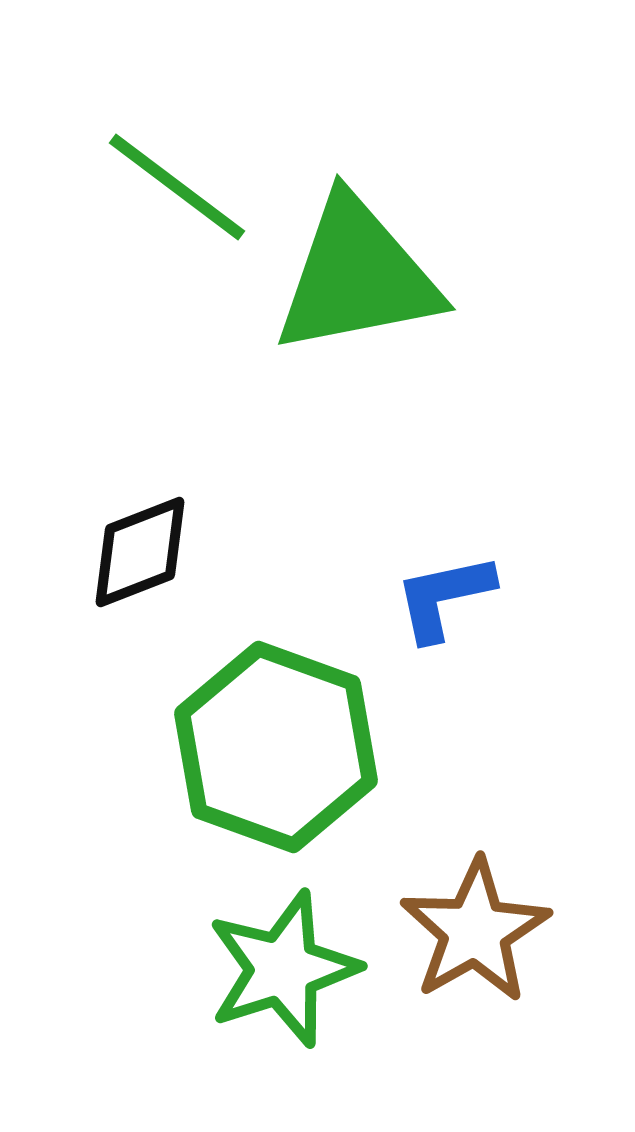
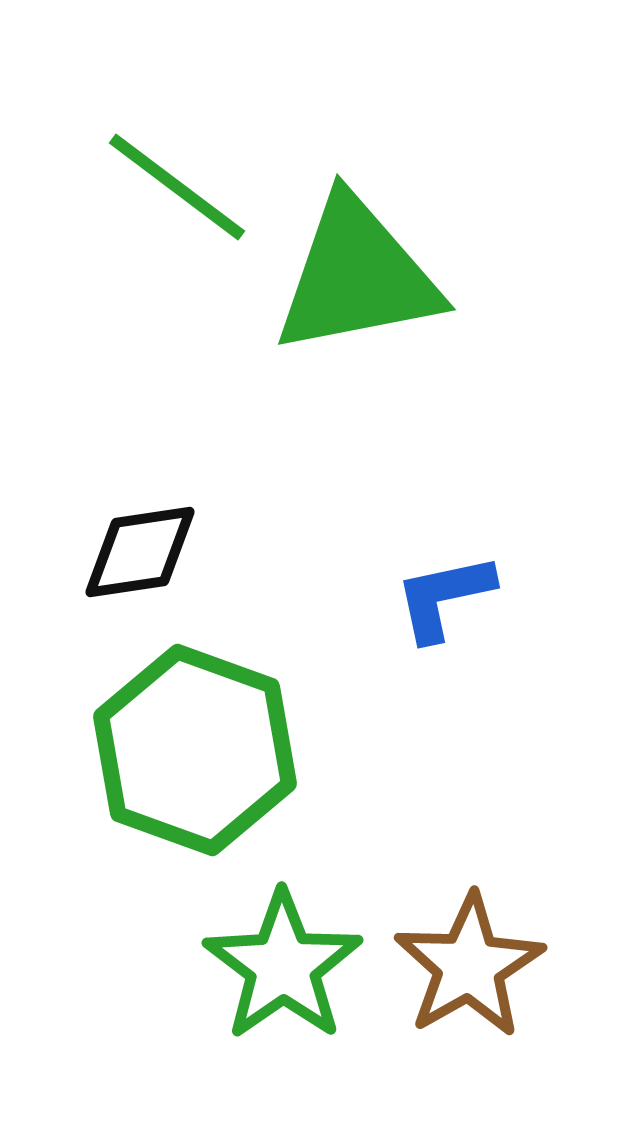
black diamond: rotated 13 degrees clockwise
green hexagon: moved 81 px left, 3 px down
brown star: moved 6 px left, 35 px down
green star: moved 3 px up; rotated 17 degrees counterclockwise
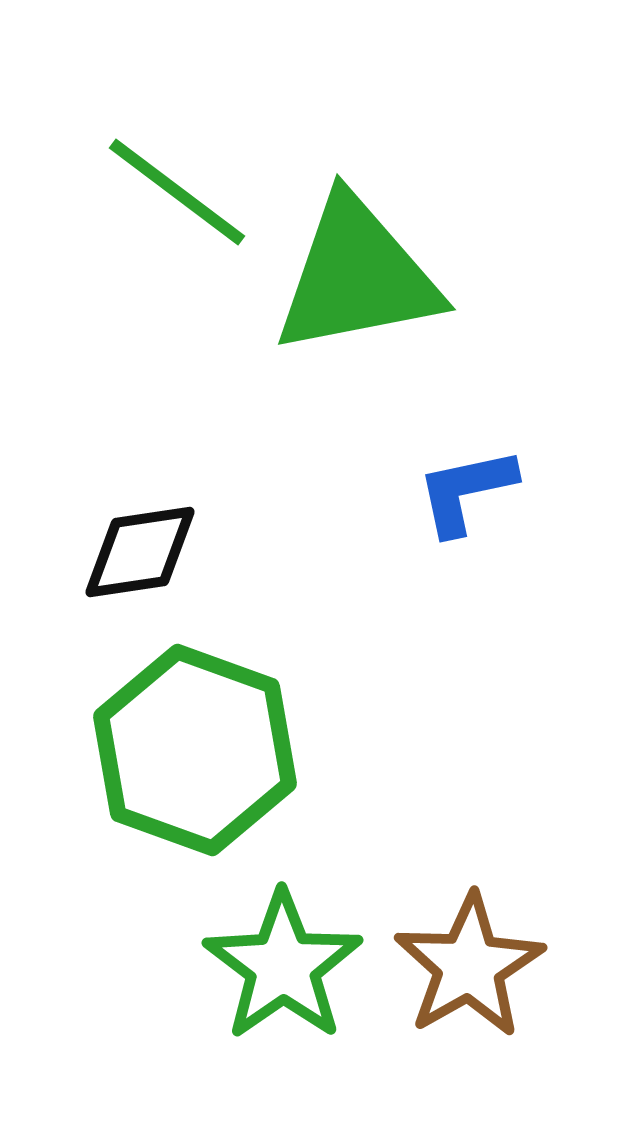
green line: moved 5 px down
blue L-shape: moved 22 px right, 106 px up
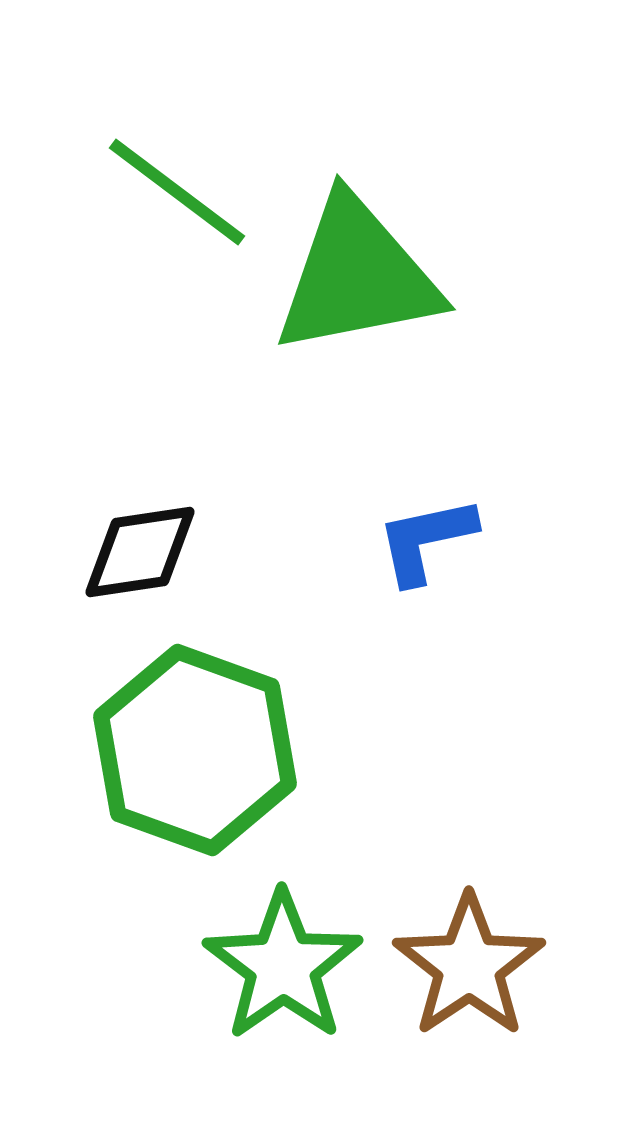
blue L-shape: moved 40 px left, 49 px down
brown star: rotated 4 degrees counterclockwise
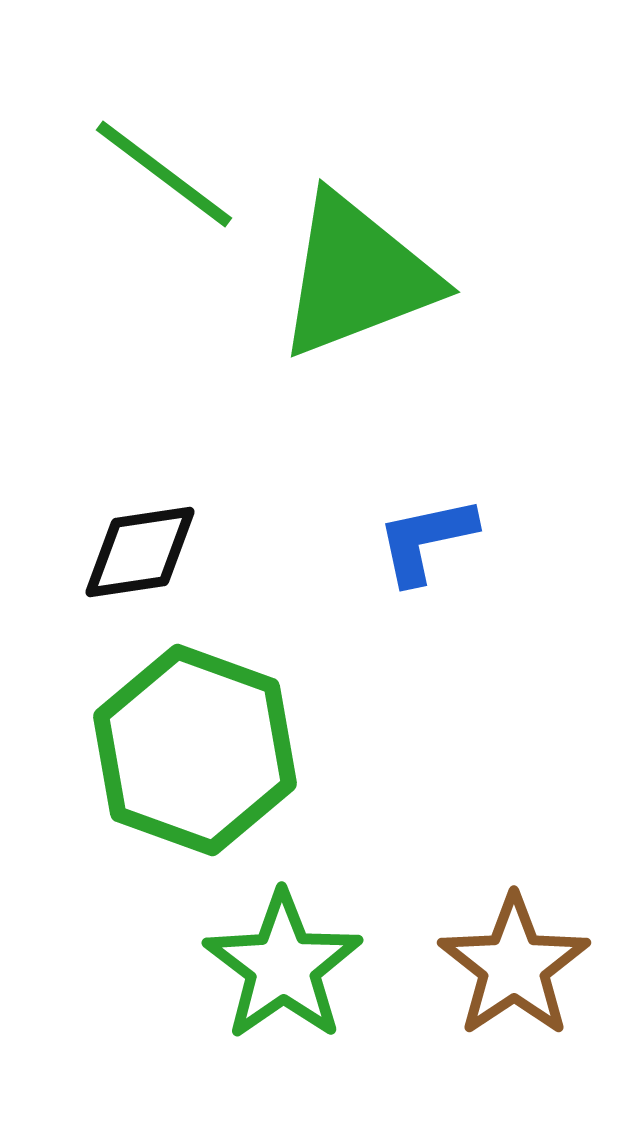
green line: moved 13 px left, 18 px up
green triangle: rotated 10 degrees counterclockwise
brown star: moved 45 px right
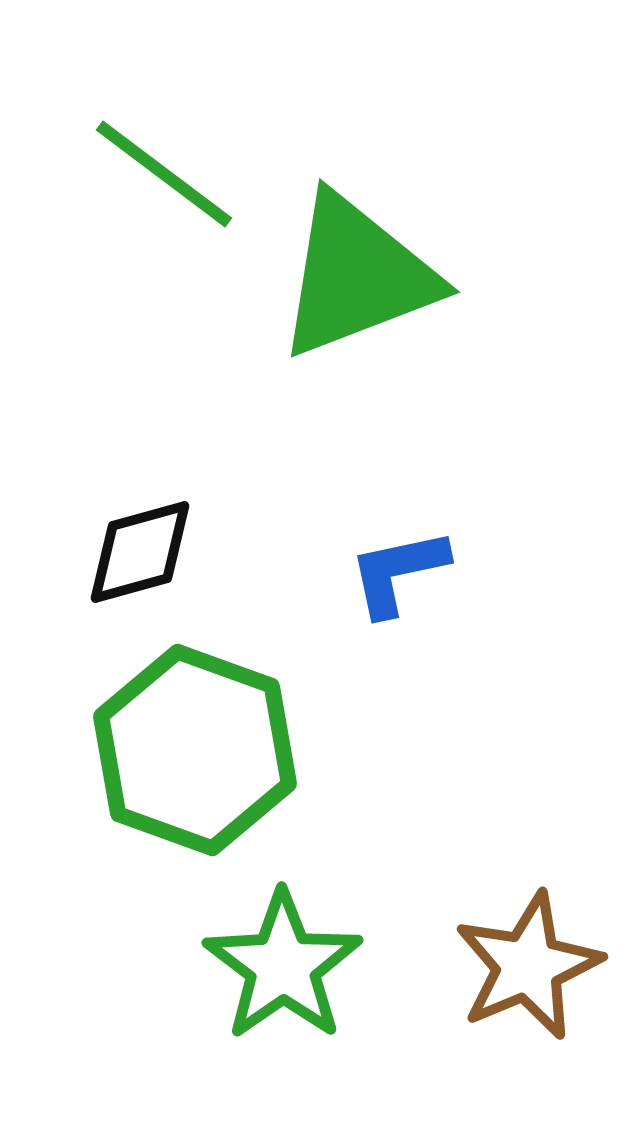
blue L-shape: moved 28 px left, 32 px down
black diamond: rotated 7 degrees counterclockwise
brown star: moved 14 px right; rotated 11 degrees clockwise
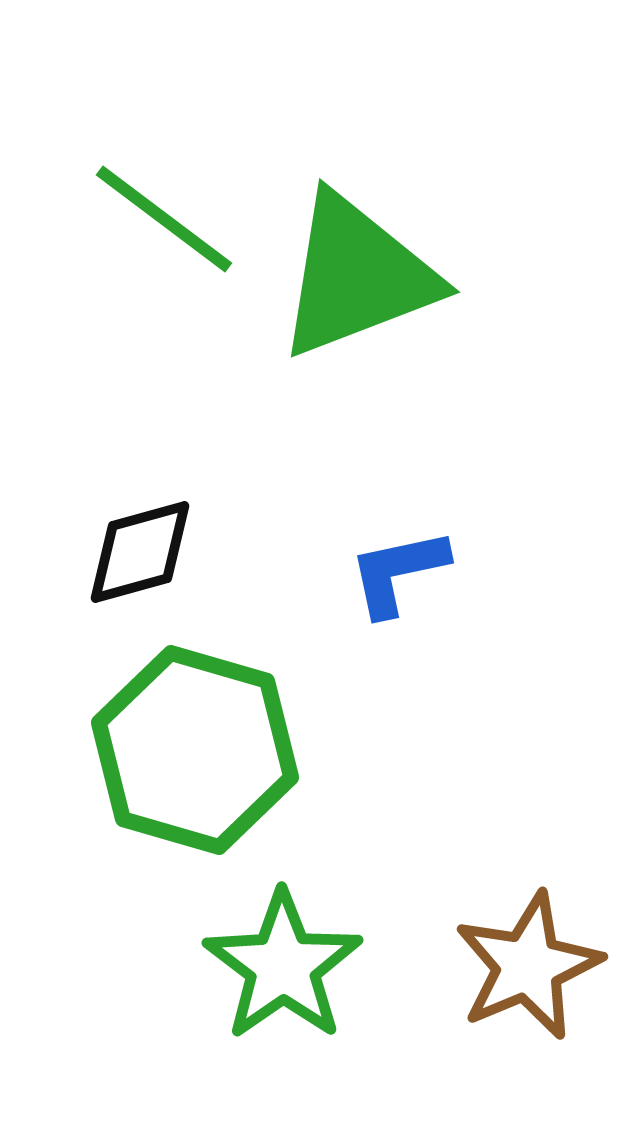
green line: moved 45 px down
green hexagon: rotated 4 degrees counterclockwise
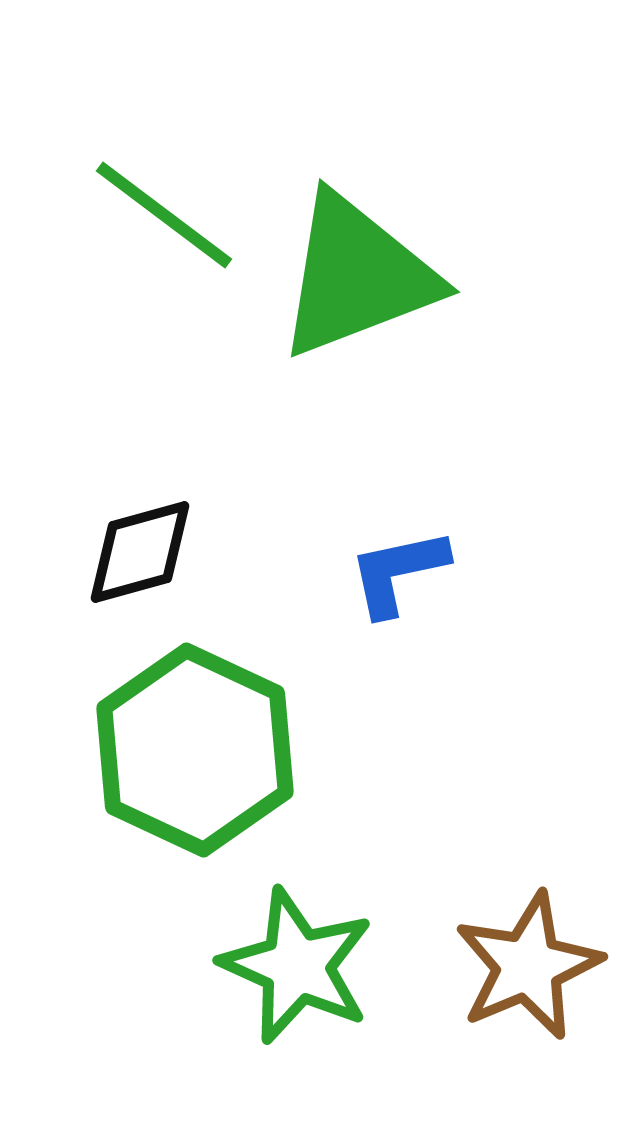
green line: moved 4 px up
green hexagon: rotated 9 degrees clockwise
green star: moved 14 px right; rotated 13 degrees counterclockwise
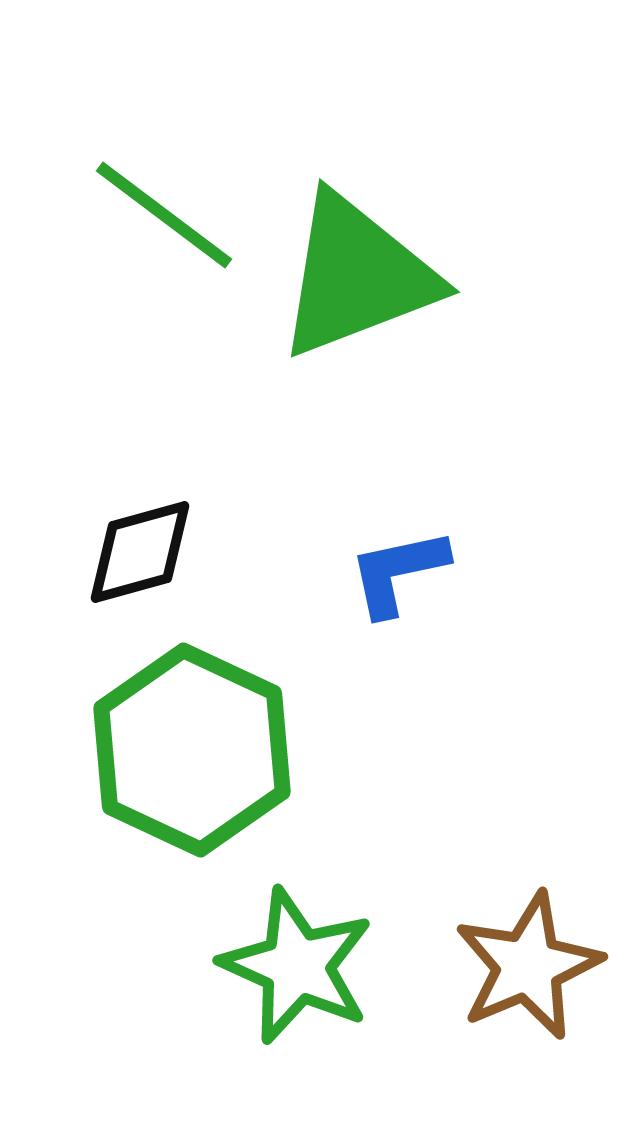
green hexagon: moved 3 px left
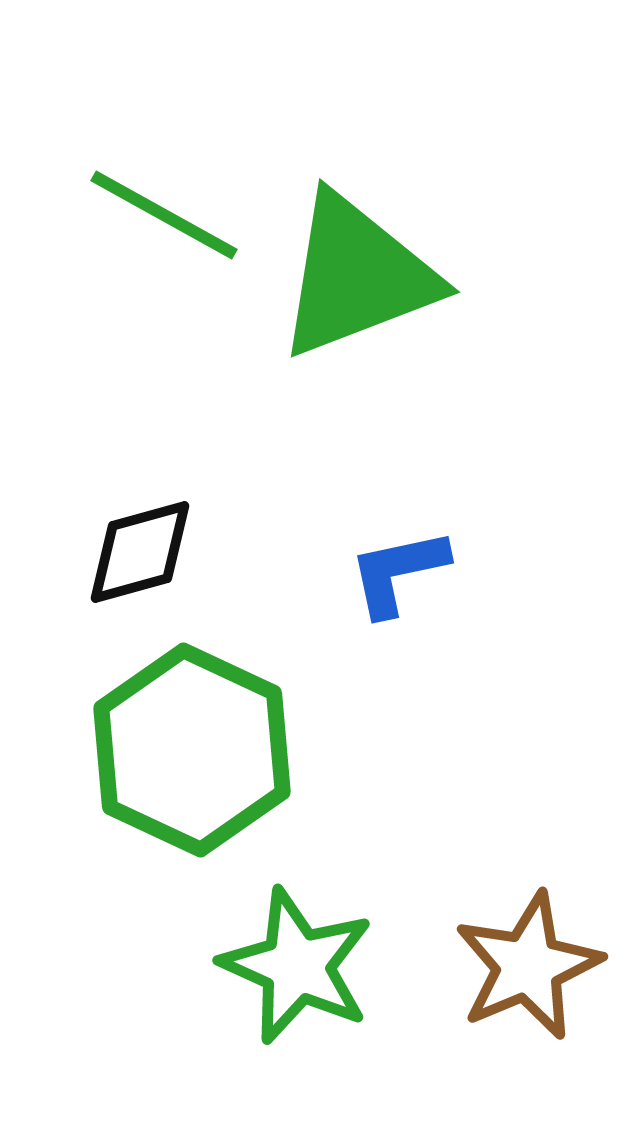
green line: rotated 8 degrees counterclockwise
